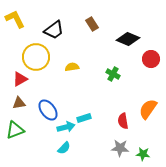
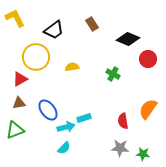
yellow L-shape: moved 1 px up
red circle: moved 3 px left
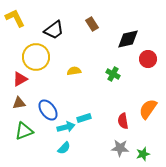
black diamond: rotated 35 degrees counterclockwise
yellow semicircle: moved 2 px right, 4 px down
green triangle: moved 9 px right, 1 px down
green star: rotated 24 degrees counterclockwise
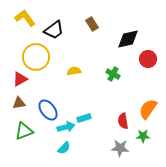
yellow L-shape: moved 10 px right; rotated 10 degrees counterclockwise
green star: moved 18 px up; rotated 16 degrees clockwise
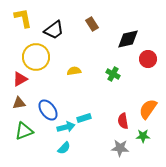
yellow L-shape: moved 2 px left; rotated 25 degrees clockwise
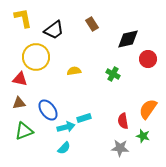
red triangle: rotated 42 degrees clockwise
green star: rotated 16 degrees clockwise
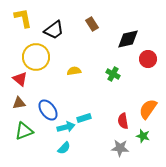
red triangle: rotated 28 degrees clockwise
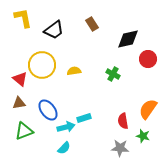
yellow circle: moved 6 px right, 8 px down
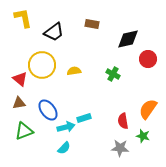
brown rectangle: rotated 48 degrees counterclockwise
black trapezoid: moved 2 px down
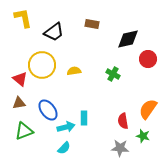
cyan rectangle: rotated 72 degrees counterclockwise
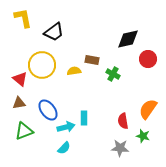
brown rectangle: moved 36 px down
